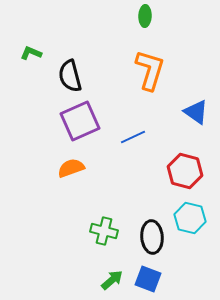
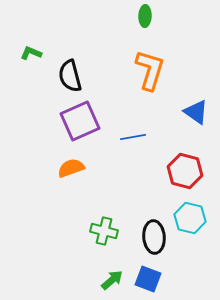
blue line: rotated 15 degrees clockwise
black ellipse: moved 2 px right
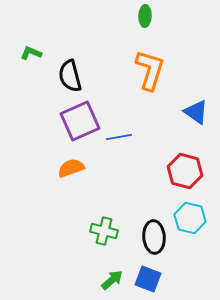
blue line: moved 14 px left
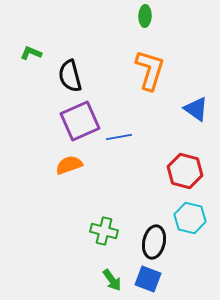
blue triangle: moved 3 px up
orange semicircle: moved 2 px left, 3 px up
black ellipse: moved 5 px down; rotated 16 degrees clockwise
green arrow: rotated 95 degrees clockwise
